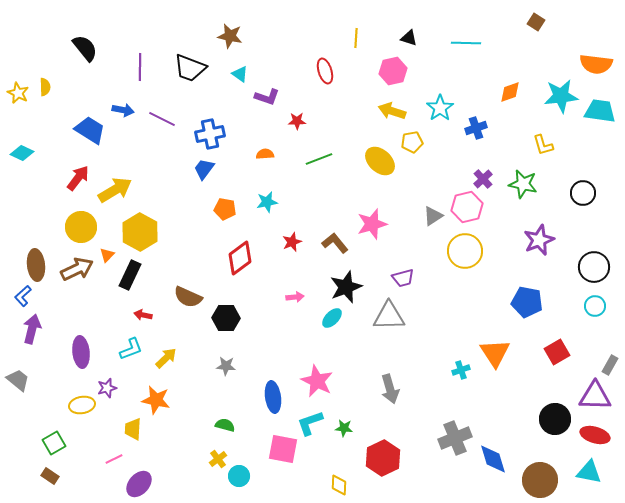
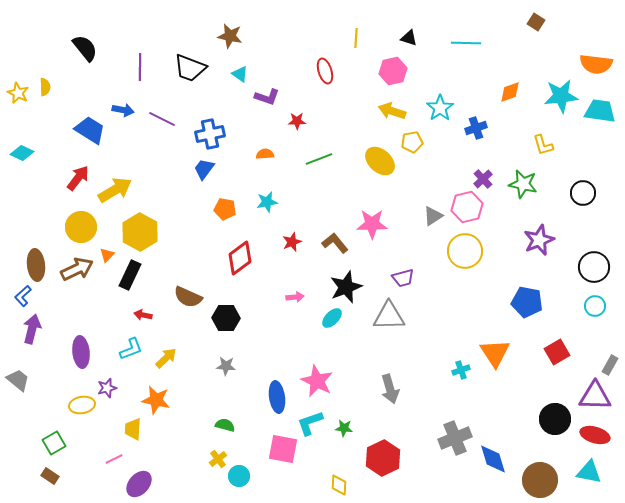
pink star at (372, 224): rotated 16 degrees clockwise
blue ellipse at (273, 397): moved 4 px right
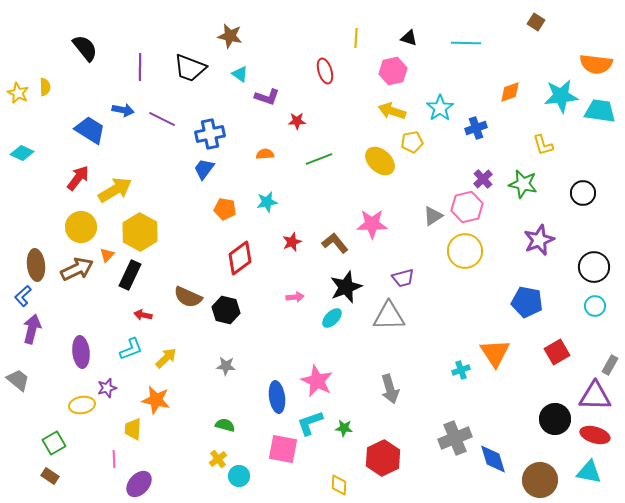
black hexagon at (226, 318): moved 8 px up; rotated 12 degrees clockwise
pink line at (114, 459): rotated 66 degrees counterclockwise
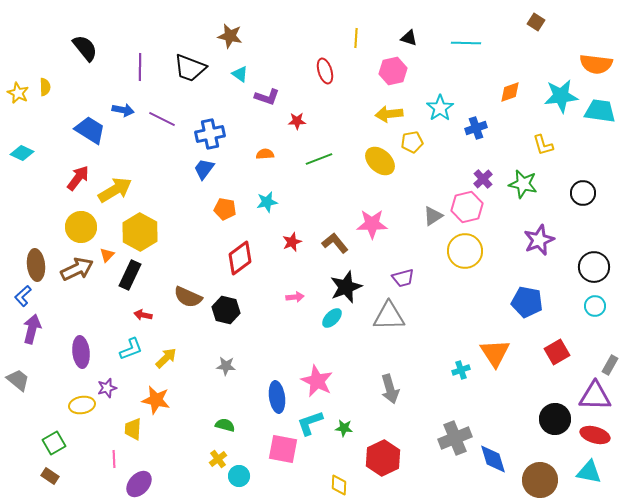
yellow arrow at (392, 111): moved 3 px left, 3 px down; rotated 24 degrees counterclockwise
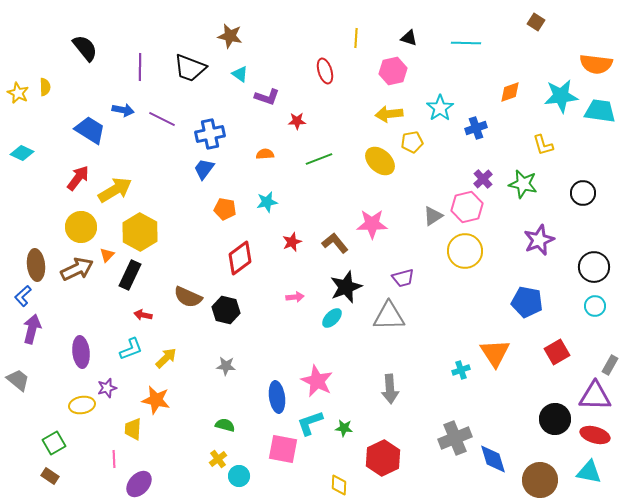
gray arrow at (390, 389): rotated 12 degrees clockwise
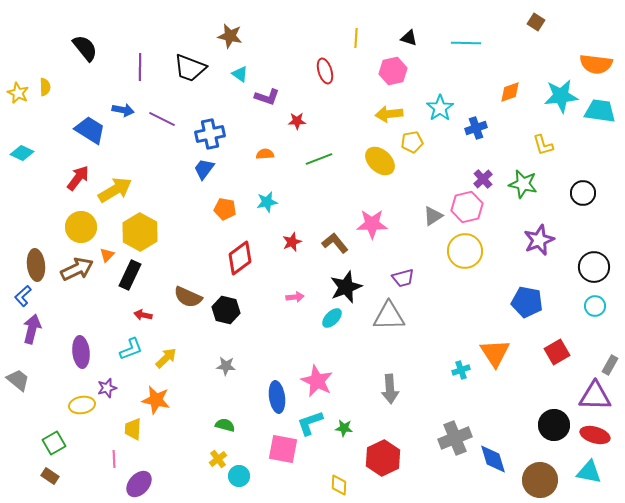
black circle at (555, 419): moved 1 px left, 6 px down
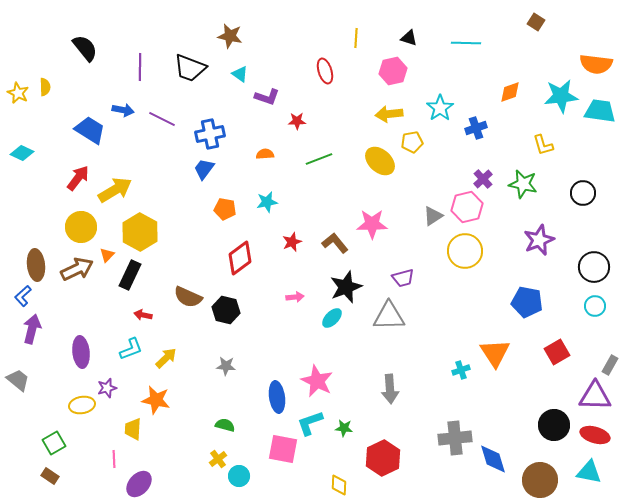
gray cross at (455, 438): rotated 16 degrees clockwise
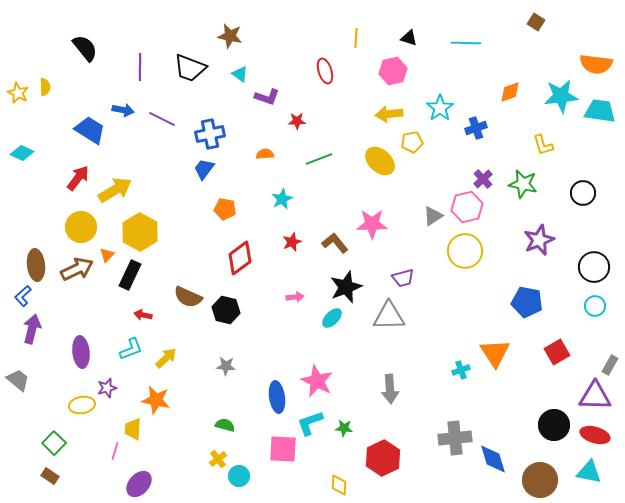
cyan star at (267, 202): moved 15 px right, 3 px up; rotated 15 degrees counterclockwise
green square at (54, 443): rotated 15 degrees counterclockwise
pink square at (283, 449): rotated 8 degrees counterclockwise
pink line at (114, 459): moved 1 px right, 8 px up; rotated 18 degrees clockwise
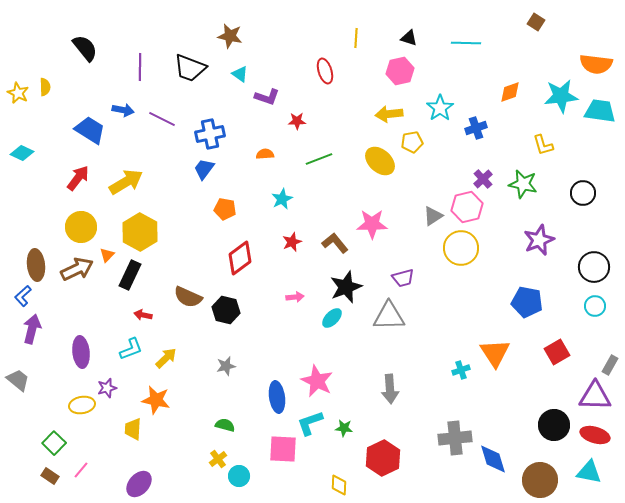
pink hexagon at (393, 71): moved 7 px right
yellow arrow at (115, 190): moved 11 px right, 8 px up
yellow circle at (465, 251): moved 4 px left, 3 px up
gray star at (226, 366): rotated 18 degrees counterclockwise
pink line at (115, 451): moved 34 px left, 19 px down; rotated 24 degrees clockwise
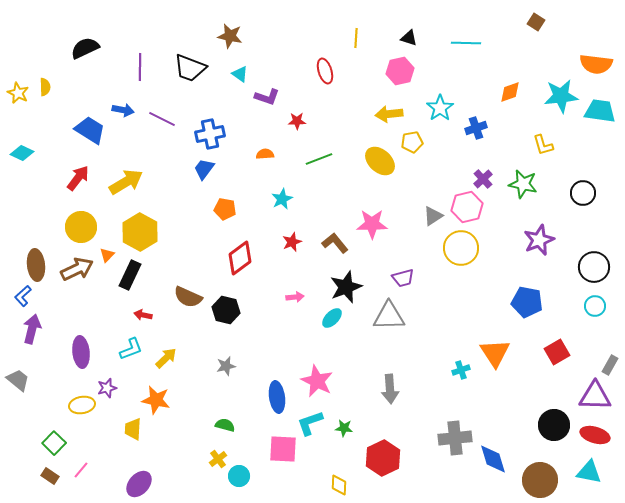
black semicircle at (85, 48): rotated 76 degrees counterclockwise
